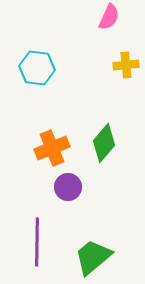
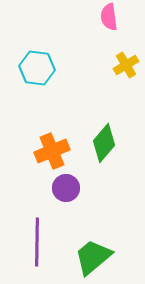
pink semicircle: rotated 148 degrees clockwise
yellow cross: rotated 25 degrees counterclockwise
orange cross: moved 3 px down
purple circle: moved 2 px left, 1 px down
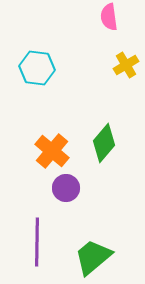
orange cross: rotated 28 degrees counterclockwise
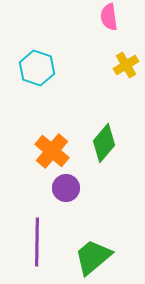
cyan hexagon: rotated 12 degrees clockwise
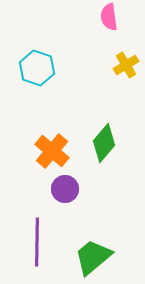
purple circle: moved 1 px left, 1 px down
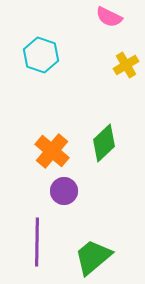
pink semicircle: rotated 56 degrees counterclockwise
cyan hexagon: moved 4 px right, 13 px up
green diamond: rotated 6 degrees clockwise
purple circle: moved 1 px left, 2 px down
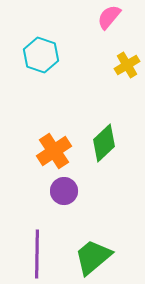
pink semicircle: rotated 104 degrees clockwise
yellow cross: moved 1 px right
orange cross: moved 2 px right; rotated 16 degrees clockwise
purple line: moved 12 px down
